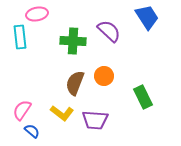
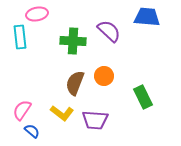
blue trapezoid: rotated 52 degrees counterclockwise
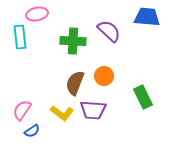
purple trapezoid: moved 2 px left, 10 px up
blue semicircle: rotated 105 degrees clockwise
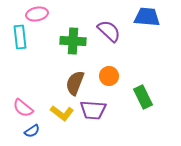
orange circle: moved 5 px right
pink semicircle: moved 1 px right, 2 px up; rotated 85 degrees counterclockwise
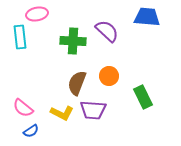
purple semicircle: moved 2 px left
brown semicircle: moved 2 px right
yellow L-shape: rotated 10 degrees counterclockwise
blue semicircle: moved 1 px left
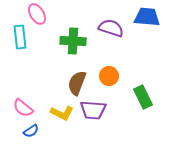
pink ellipse: rotated 70 degrees clockwise
purple semicircle: moved 4 px right, 3 px up; rotated 25 degrees counterclockwise
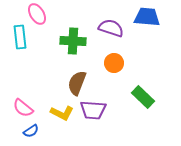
orange circle: moved 5 px right, 13 px up
green rectangle: rotated 20 degrees counterclockwise
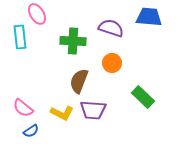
blue trapezoid: moved 2 px right
orange circle: moved 2 px left
brown semicircle: moved 2 px right, 2 px up
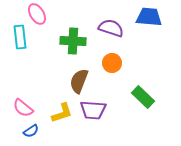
yellow L-shape: rotated 45 degrees counterclockwise
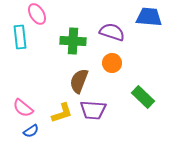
purple semicircle: moved 1 px right, 4 px down
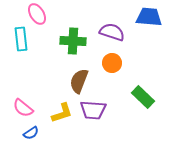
cyan rectangle: moved 1 px right, 2 px down
blue semicircle: moved 2 px down
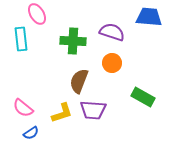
green rectangle: rotated 15 degrees counterclockwise
